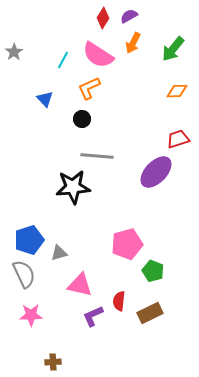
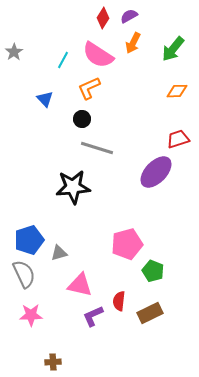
gray line: moved 8 px up; rotated 12 degrees clockwise
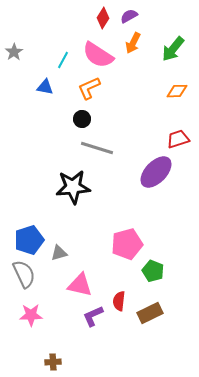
blue triangle: moved 12 px up; rotated 36 degrees counterclockwise
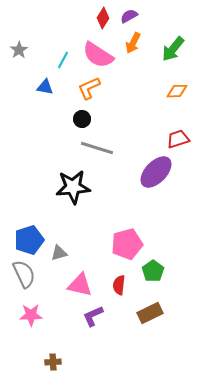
gray star: moved 5 px right, 2 px up
green pentagon: rotated 15 degrees clockwise
red semicircle: moved 16 px up
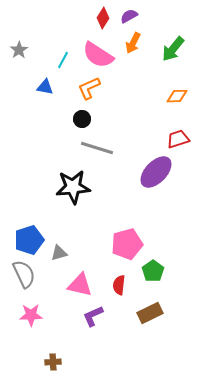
orange diamond: moved 5 px down
